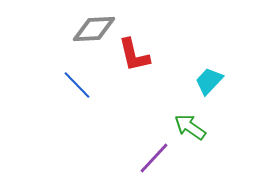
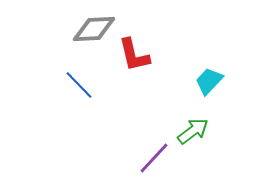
blue line: moved 2 px right
green arrow: moved 3 px right, 4 px down; rotated 108 degrees clockwise
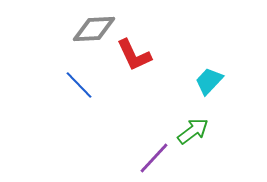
red L-shape: rotated 12 degrees counterclockwise
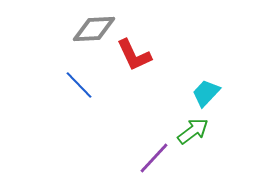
cyan trapezoid: moved 3 px left, 12 px down
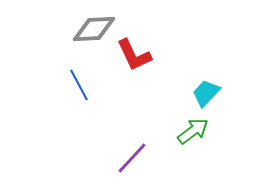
blue line: rotated 16 degrees clockwise
purple line: moved 22 px left
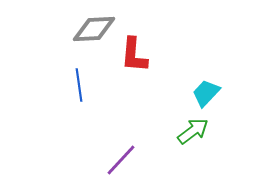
red L-shape: rotated 30 degrees clockwise
blue line: rotated 20 degrees clockwise
purple line: moved 11 px left, 2 px down
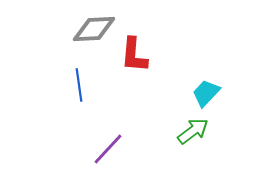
purple line: moved 13 px left, 11 px up
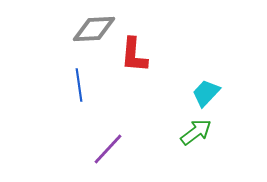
green arrow: moved 3 px right, 1 px down
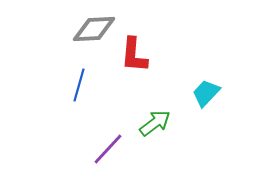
blue line: rotated 24 degrees clockwise
green arrow: moved 41 px left, 9 px up
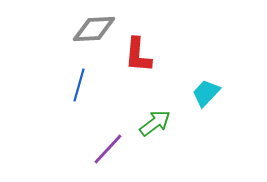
red L-shape: moved 4 px right
